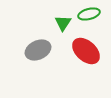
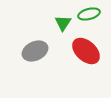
gray ellipse: moved 3 px left, 1 px down
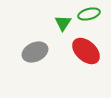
gray ellipse: moved 1 px down
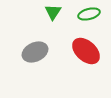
green triangle: moved 10 px left, 11 px up
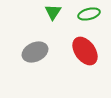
red ellipse: moved 1 px left; rotated 12 degrees clockwise
